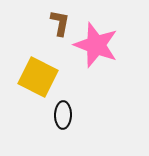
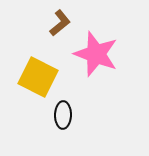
brown L-shape: rotated 40 degrees clockwise
pink star: moved 9 px down
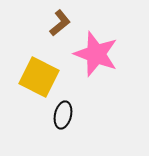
yellow square: moved 1 px right
black ellipse: rotated 12 degrees clockwise
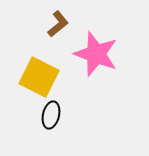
brown L-shape: moved 2 px left, 1 px down
black ellipse: moved 12 px left
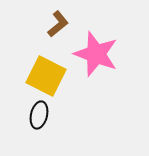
yellow square: moved 7 px right, 1 px up
black ellipse: moved 12 px left
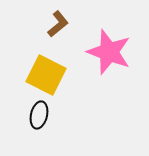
pink star: moved 13 px right, 2 px up
yellow square: moved 1 px up
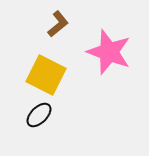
black ellipse: rotated 32 degrees clockwise
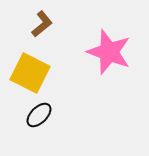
brown L-shape: moved 16 px left
yellow square: moved 16 px left, 2 px up
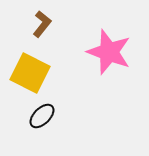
brown L-shape: rotated 12 degrees counterclockwise
black ellipse: moved 3 px right, 1 px down
